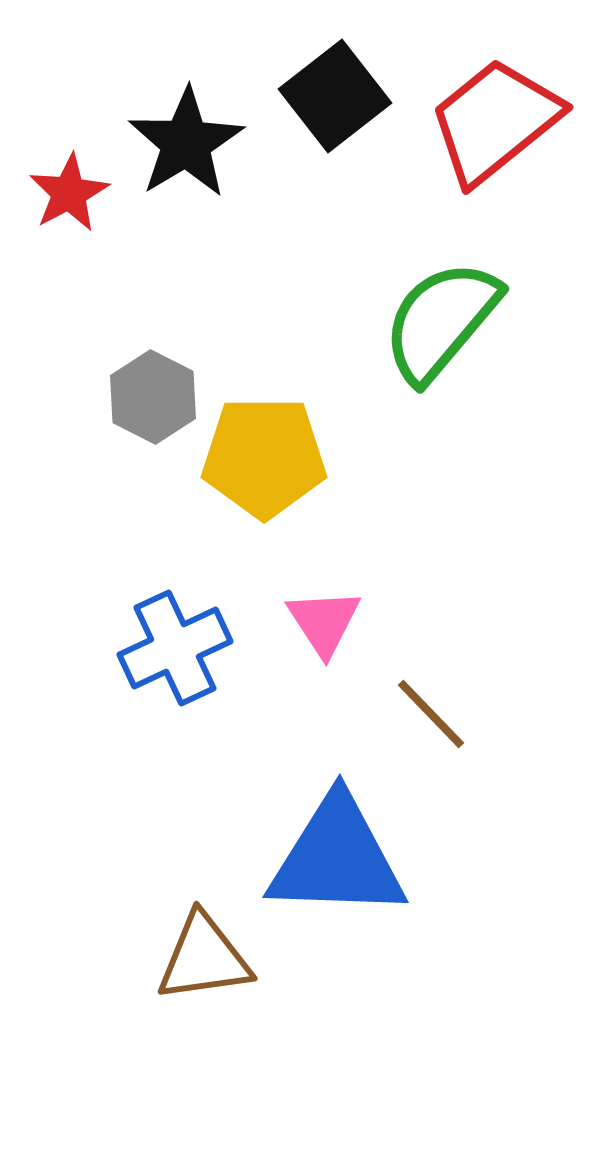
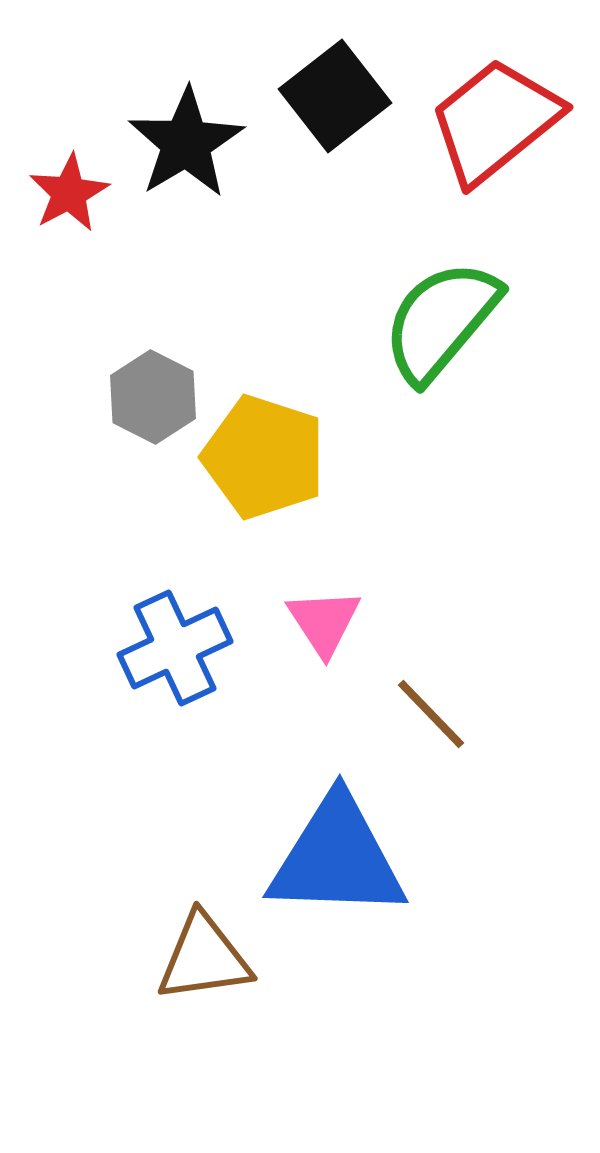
yellow pentagon: rotated 18 degrees clockwise
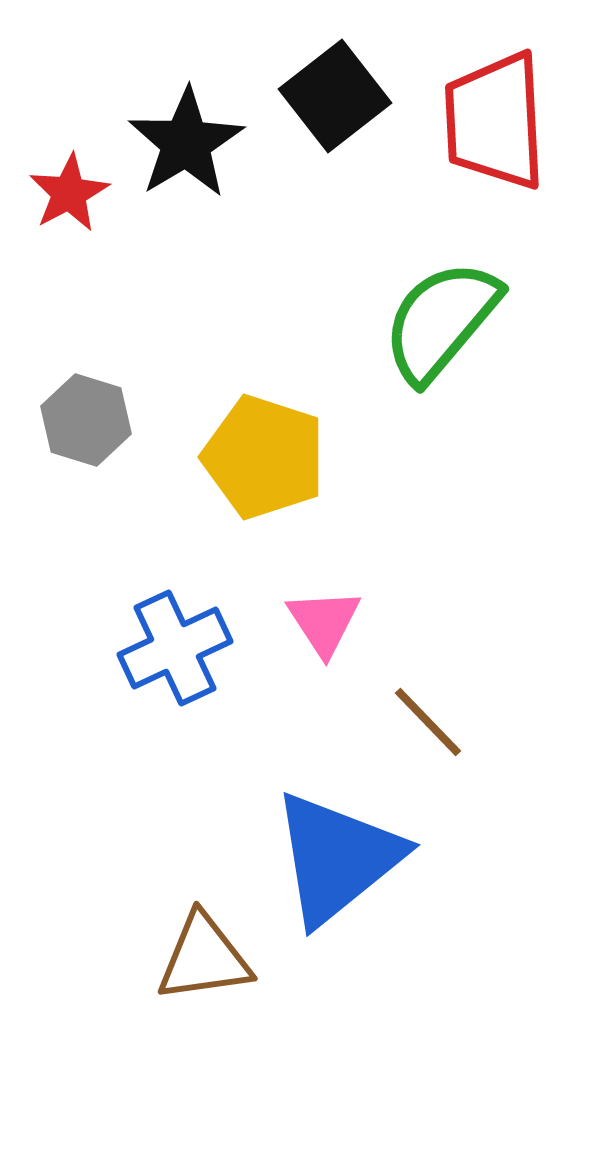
red trapezoid: rotated 54 degrees counterclockwise
gray hexagon: moved 67 px left, 23 px down; rotated 10 degrees counterclockwise
brown line: moved 3 px left, 8 px down
blue triangle: rotated 41 degrees counterclockwise
